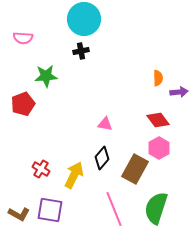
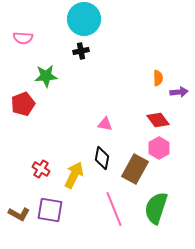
black diamond: rotated 30 degrees counterclockwise
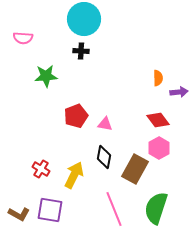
black cross: rotated 14 degrees clockwise
red pentagon: moved 53 px right, 12 px down
black diamond: moved 2 px right, 1 px up
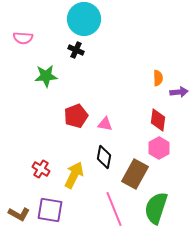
black cross: moved 5 px left, 1 px up; rotated 21 degrees clockwise
red diamond: rotated 45 degrees clockwise
brown rectangle: moved 5 px down
